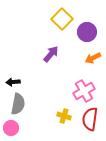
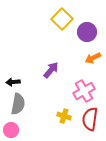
purple arrow: moved 16 px down
pink circle: moved 2 px down
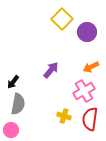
orange arrow: moved 2 px left, 9 px down
black arrow: rotated 48 degrees counterclockwise
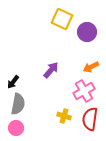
yellow square: rotated 20 degrees counterclockwise
pink circle: moved 5 px right, 2 px up
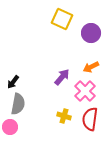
purple circle: moved 4 px right, 1 px down
purple arrow: moved 11 px right, 7 px down
pink cross: moved 1 px right; rotated 15 degrees counterclockwise
pink circle: moved 6 px left, 1 px up
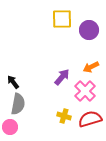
yellow square: rotated 25 degrees counterclockwise
purple circle: moved 2 px left, 3 px up
black arrow: rotated 104 degrees clockwise
red semicircle: rotated 65 degrees clockwise
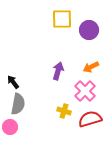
purple arrow: moved 4 px left, 6 px up; rotated 24 degrees counterclockwise
yellow cross: moved 5 px up
